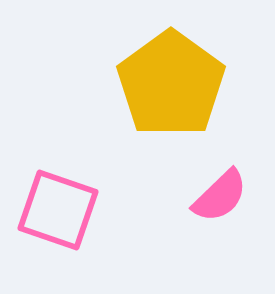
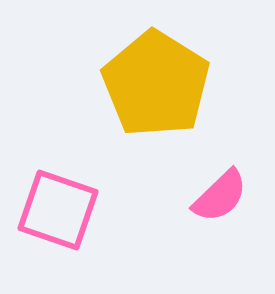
yellow pentagon: moved 15 px left; rotated 4 degrees counterclockwise
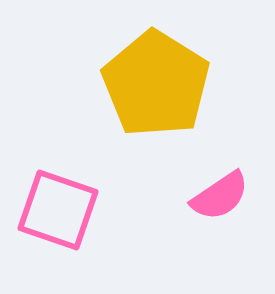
pink semicircle: rotated 10 degrees clockwise
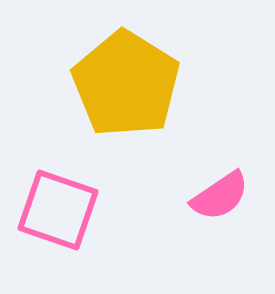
yellow pentagon: moved 30 px left
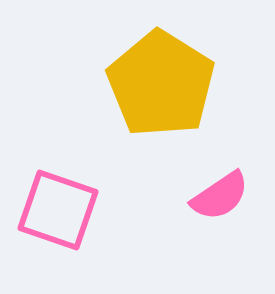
yellow pentagon: moved 35 px right
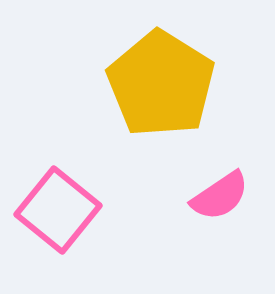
pink square: rotated 20 degrees clockwise
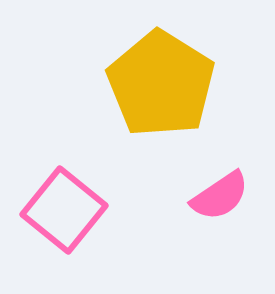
pink square: moved 6 px right
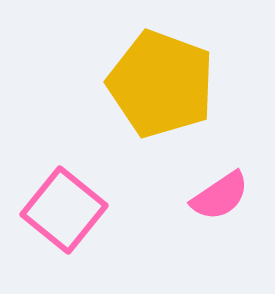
yellow pentagon: rotated 12 degrees counterclockwise
